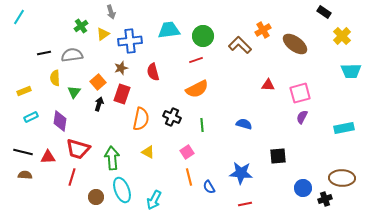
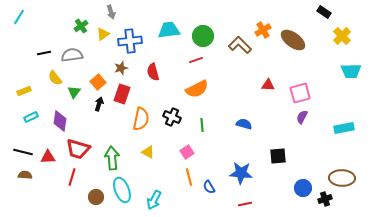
brown ellipse at (295, 44): moved 2 px left, 4 px up
yellow semicircle at (55, 78): rotated 35 degrees counterclockwise
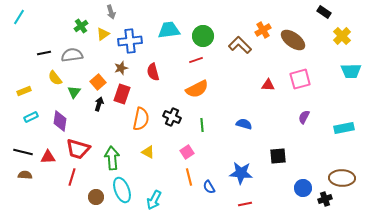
pink square at (300, 93): moved 14 px up
purple semicircle at (302, 117): moved 2 px right
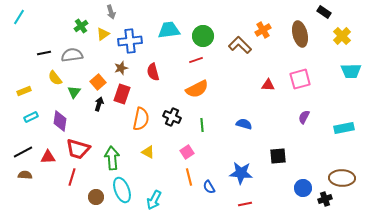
brown ellipse at (293, 40): moved 7 px right, 6 px up; rotated 40 degrees clockwise
black line at (23, 152): rotated 42 degrees counterclockwise
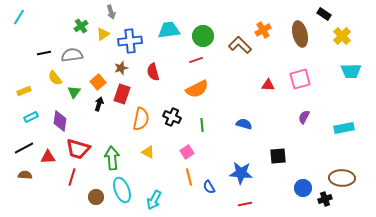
black rectangle at (324, 12): moved 2 px down
black line at (23, 152): moved 1 px right, 4 px up
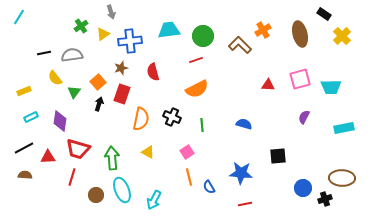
cyan trapezoid at (351, 71): moved 20 px left, 16 px down
brown circle at (96, 197): moved 2 px up
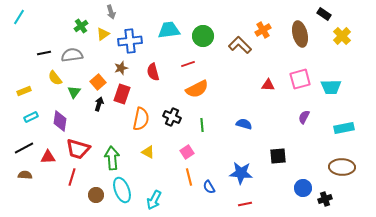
red line at (196, 60): moved 8 px left, 4 px down
brown ellipse at (342, 178): moved 11 px up
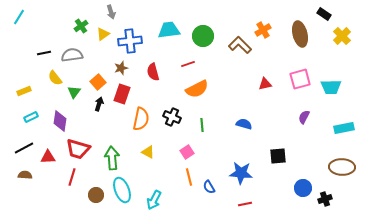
red triangle at (268, 85): moved 3 px left, 1 px up; rotated 16 degrees counterclockwise
